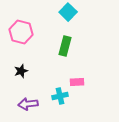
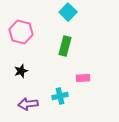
pink rectangle: moved 6 px right, 4 px up
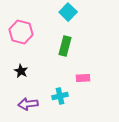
black star: rotated 24 degrees counterclockwise
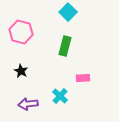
cyan cross: rotated 35 degrees counterclockwise
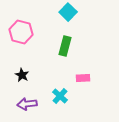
black star: moved 1 px right, 4 px down
purple arrow: moved 1 px left
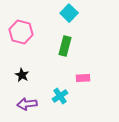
cyan square: moved 1 px right, 1 px down
cyan cross: rotated 14 degrees clockwise
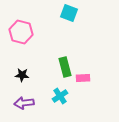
cyan square: rotated 24 degrees counterclockwise
green rectangle: moved 21 px down; rotated 30 degrees counterclockwise
black star: rotated 24 degrees counterclockwise
purple arrow: moved 3 px left, 1 px up
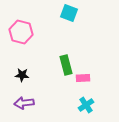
green rectangle: moved 1 px right, 2 px up
cyan cross: moved 26 px right, 9 px down
